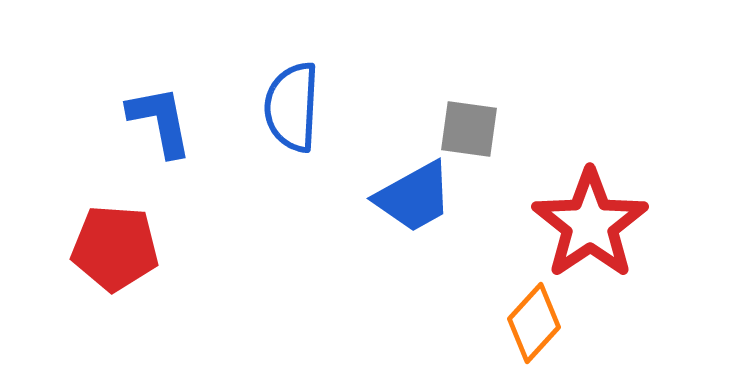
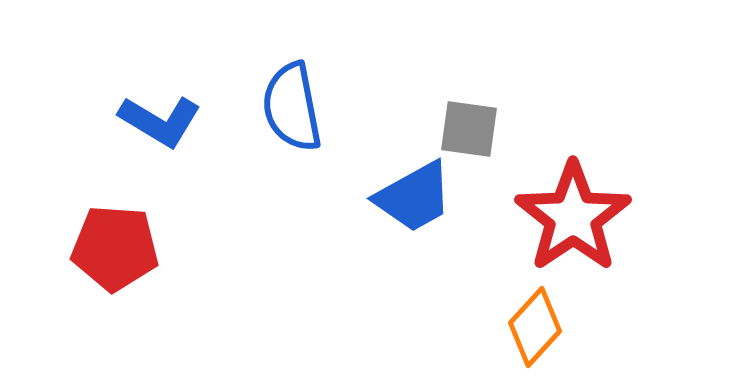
blue semicircle: rotated 14 degrees counterclockwise
blue L-shape: rotated 132 degrees clockwise
red star: moved 17 px left, 7 px up
orange diamond: moved 1 px right, 4 px down
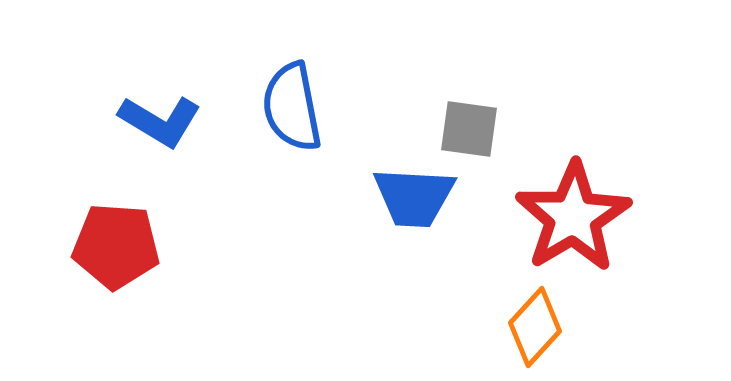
blue trapezoid: rotated 32 degrees clockwise
red star: rotated 3 degrees clockwise
red pentagon: moved 1 px right, 2 px up
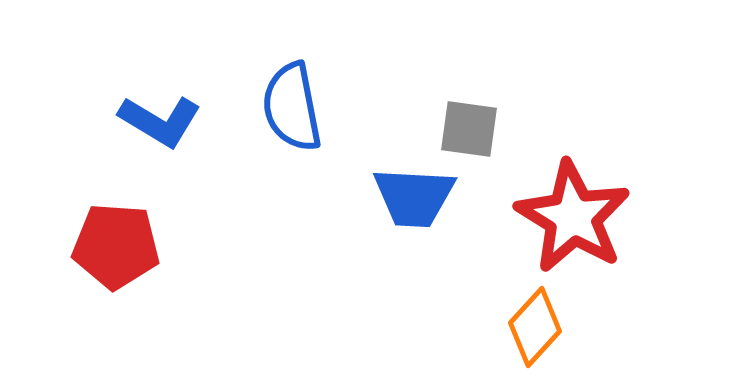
red star: rotated 10 degrees counterclockwise
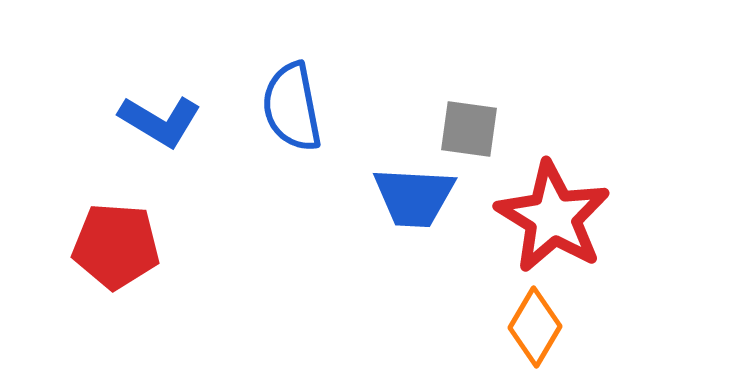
red star: moved 20 px left
orange diamond: rotated 12 degrees counterclockwise
